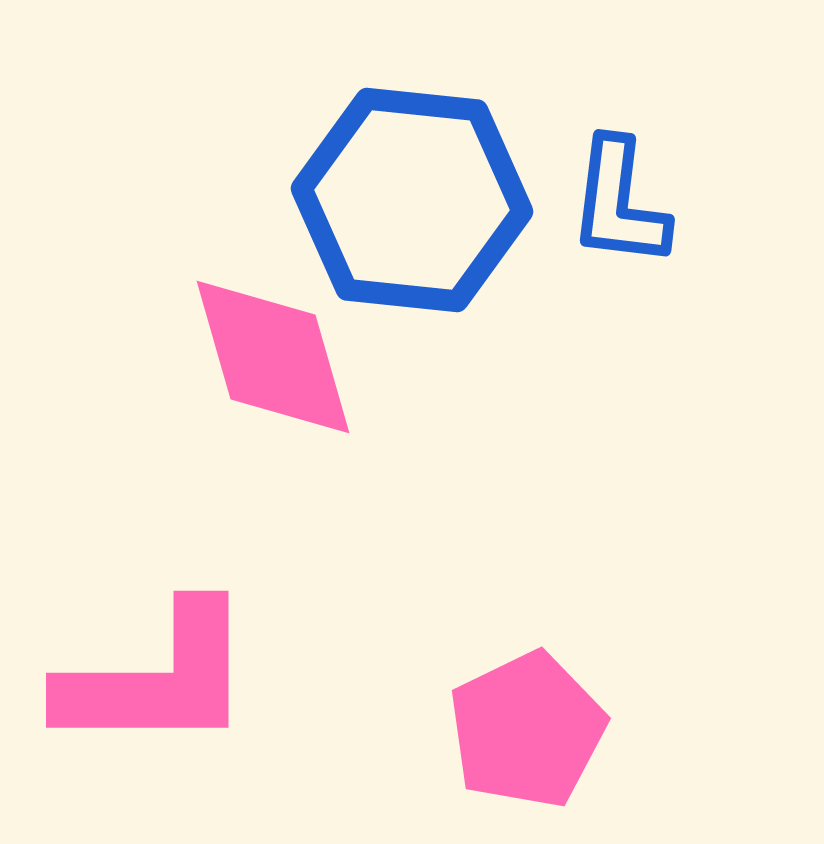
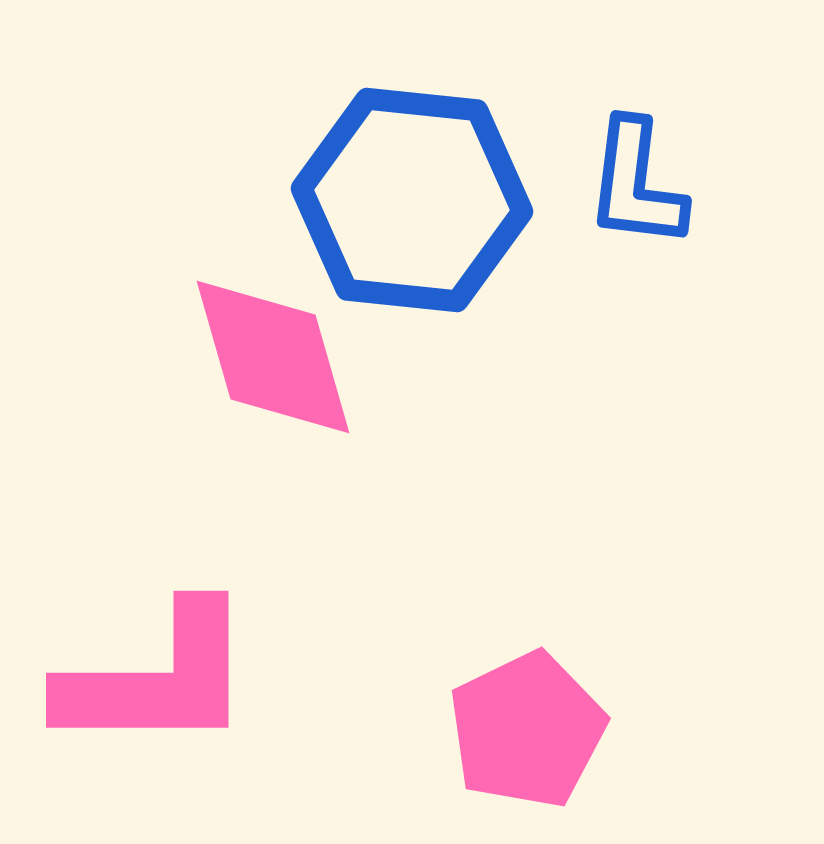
blue L-shape: moved 17 px right, 19 px up
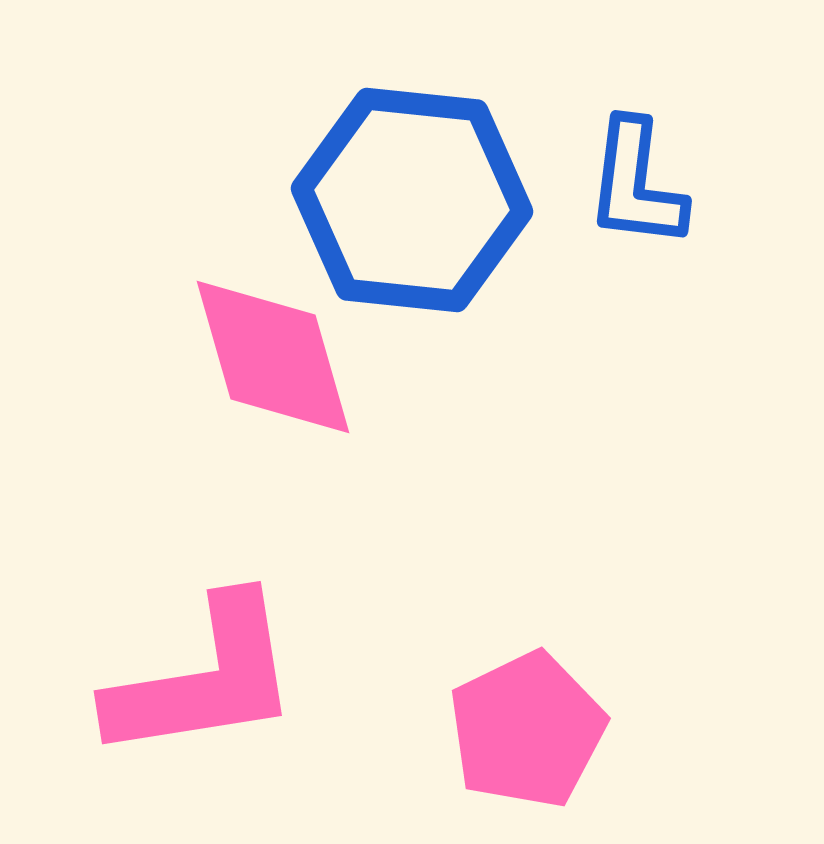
pink L-shape: moved 47 px right; rotated 9 degrees counterclockwise
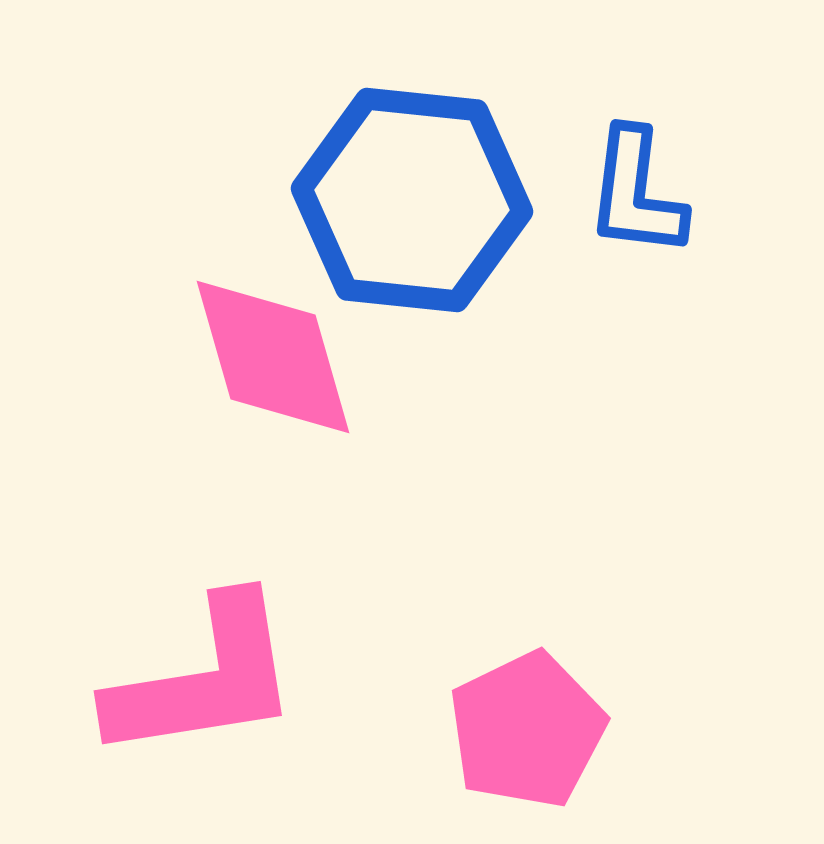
blue L-shape: moved 9 px down
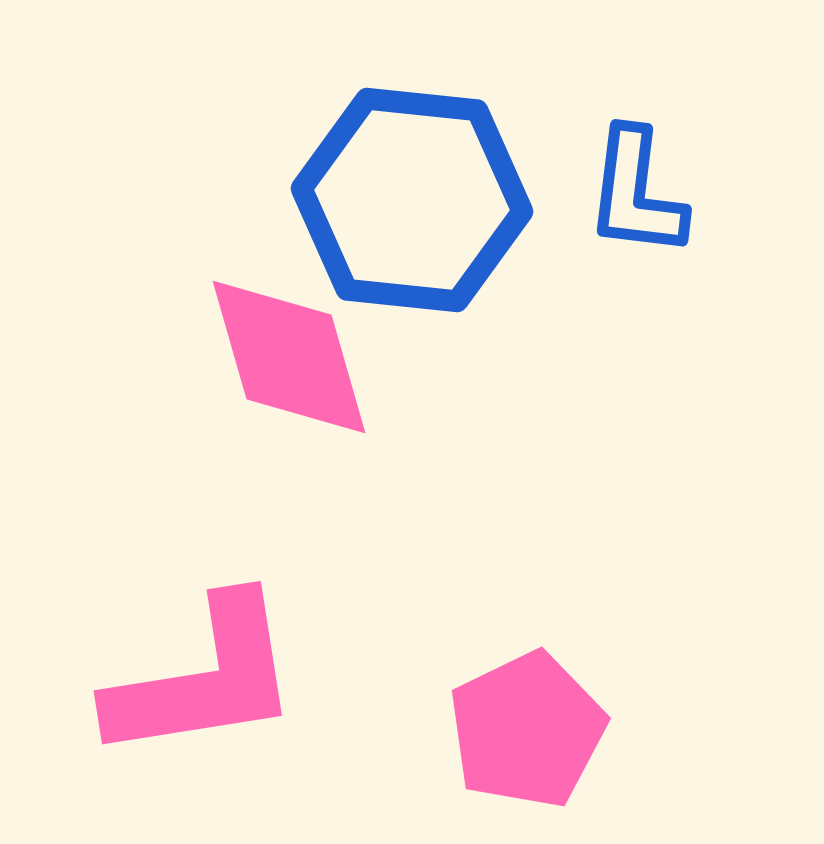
pink diamond: moved 16 px right
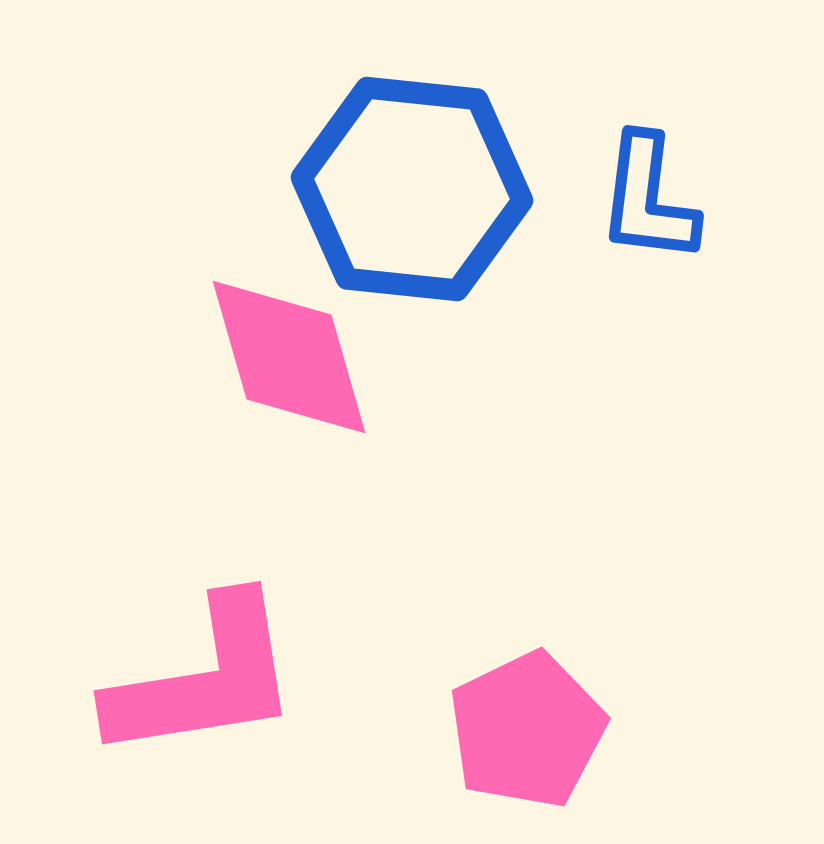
blue L-shape: moved 12 px right, 6 px down
blue hexagon: moved 11 px up
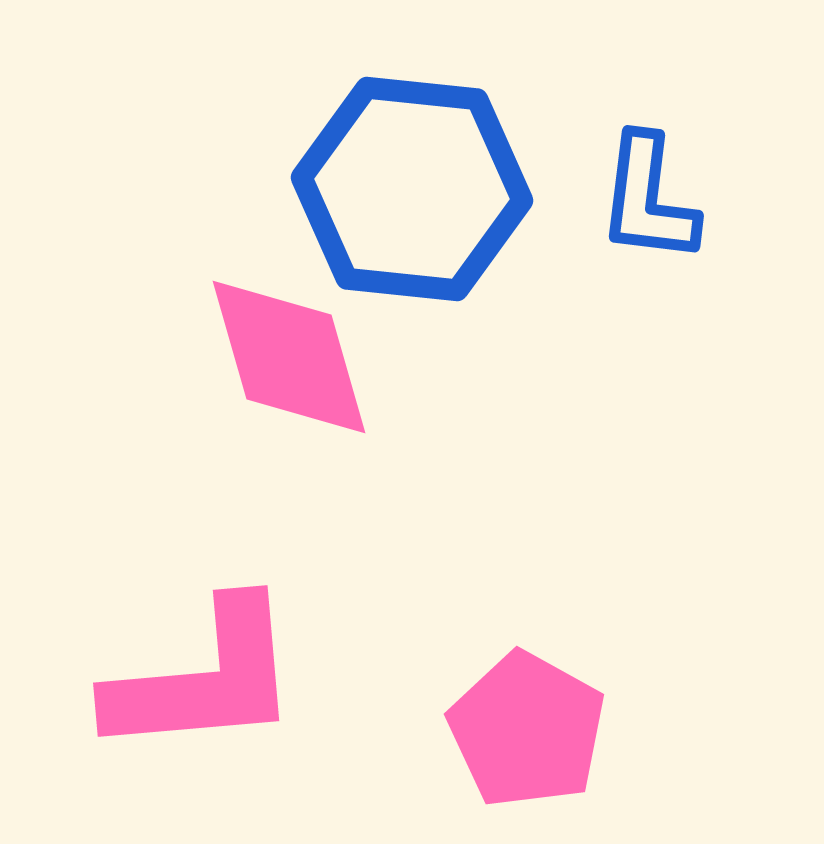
pink L-shape: rotated 4 degrees clockwise
pink pentagon: rotated 17 degrees counterclockwise
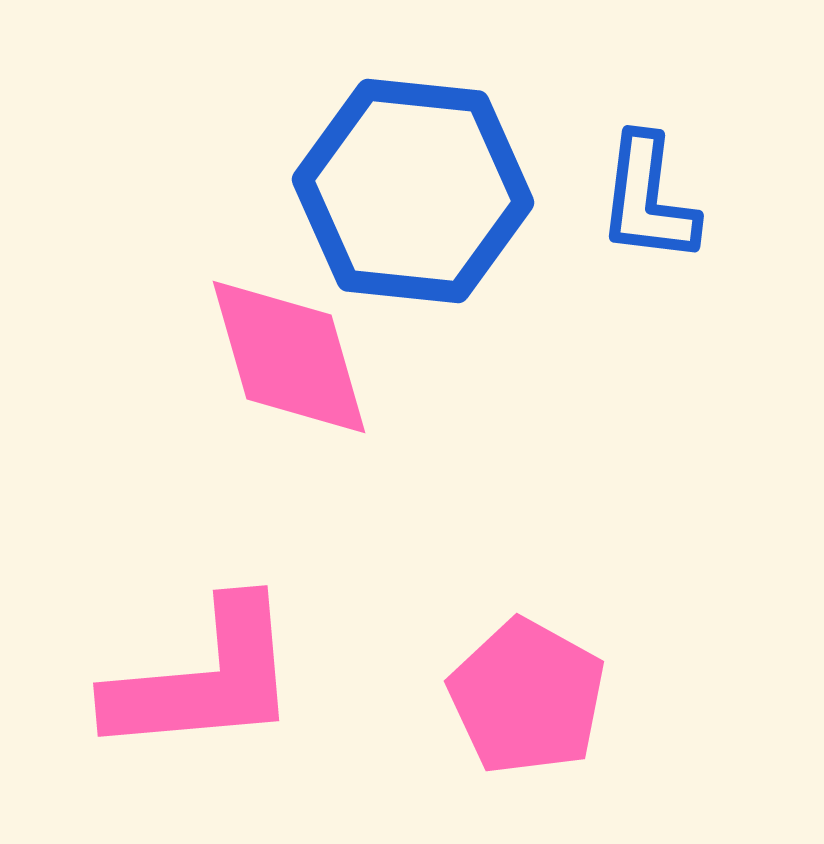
blue hexagon: moved 1 px right, 2 px down
pink pentagon: moved 33 px up
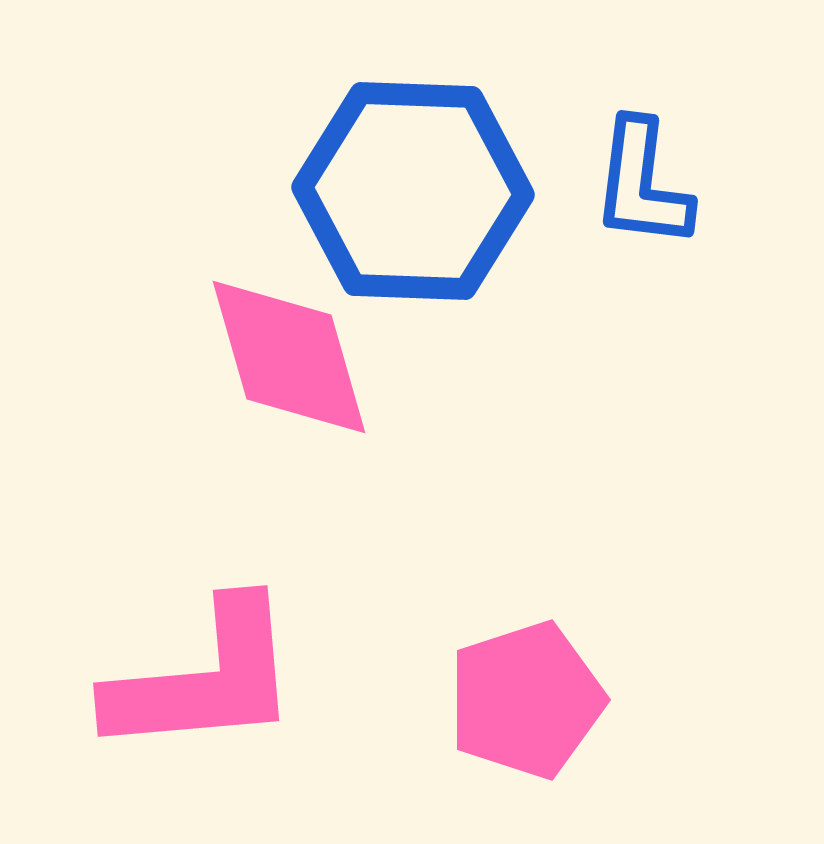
blue hexagon: rotated 4 degrees counterclockwise
blue L-shape: moved 6 px left, 15 px up
pink pentagon: moved 1 px left, 3 px down; rotated 25 degrees clockwise
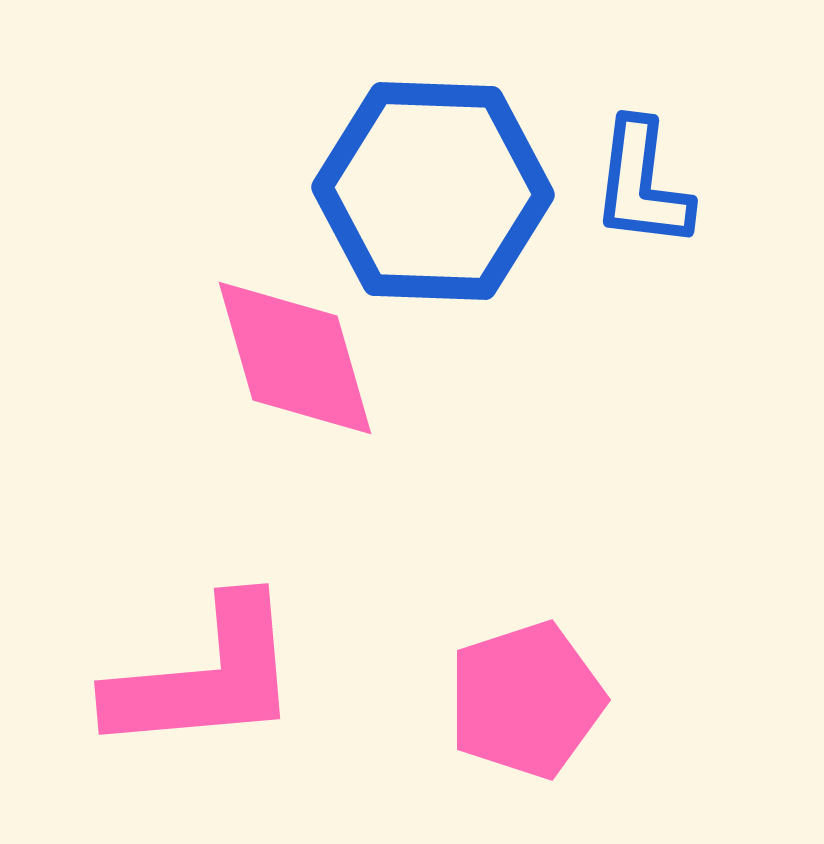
blue hexagon: moved 20 px right
pink diamond: moved 6 px right, 1 px down
pink L-shape: moved 1 px right, 2 px up
